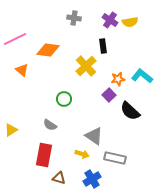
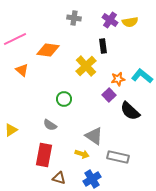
gray rectangle: moved 3 px right, 1 px up
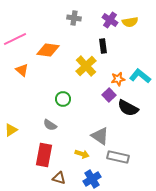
cyan L-shape: moved 2 px left
green circle: moved 1 px left
black semicircle: moved 2 px left, 3 px up; rotated 15 degrees counterclockwise
gray triangle: moved 6 px right
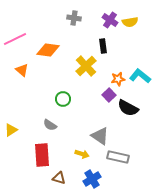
red rectangle: moved 2 px left; rotated 15 degrees counterclockwise
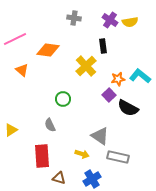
gray semicircle: rotated 32 degrees clockwise
red rectangle: moved 1 px down
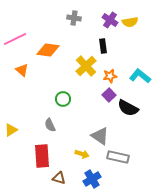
orange star: moved 8 px left, 3 px up
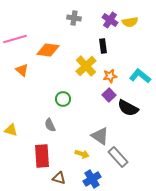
pink line: rotated 10 degrees clockwise
yellow triangle: rotated 48 degrees clockwise
gray rectangle: rotated 35 degrees clockwise
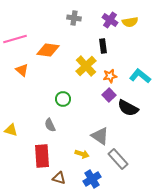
gray rectangle: moved 2 px down
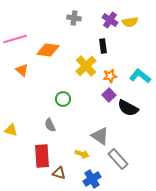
brown triangle: moved 5 px up
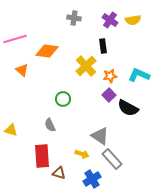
yellow semicircle: moved 3 px right, 2 px up
orange diamond: moved 1 px left, 1 px down
cyan L-shape: moved 1 px left, 1 px up; rotated 15 degrees counterclockwise
gray rectangle: moved 6 px left
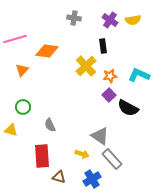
orange triangle: rotated 32 degrees clockwise
green circle: moved 40 px left, 8 px down
brown triangle: moved 4 px down
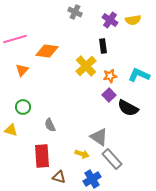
gray cross: moved 1 px right, 6 px up; rotated 16 degrees clockwise
gray triangle: moved 1 px left, 1 px down
